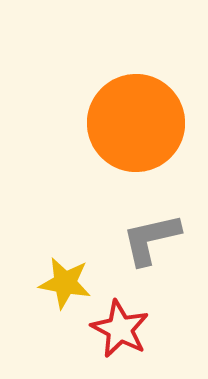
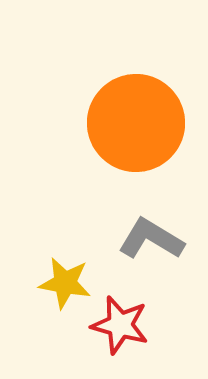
gray L-shape: rotated 44 degrees clockwise
red star: moved 4 px up; rotated 12 degrees counterclockwise
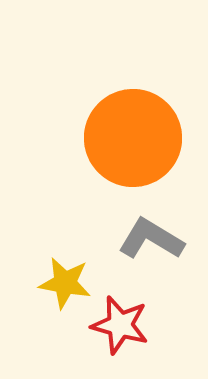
orange circle: moved 3 px left, 15 px down
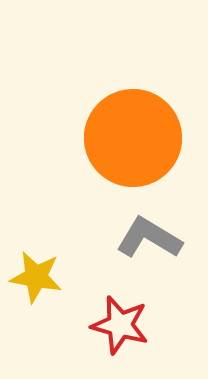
gray L-shape: moved 2 px left, 1 px up
yellow star: moved 29 px left, 6 px up
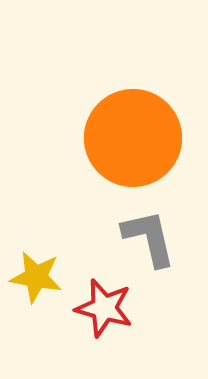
gray L-shape: rotated 46 degrees clockwise
red star: moved 16 px left, 17 px up
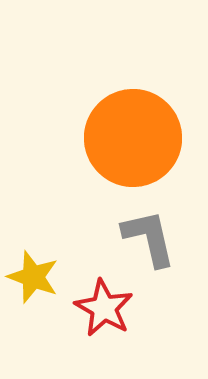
yellow star: moved 3 px left; rotated 10 degrees clockwise
red star: rotated 14 degrees clockwise
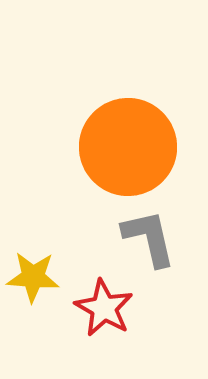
orange circle: moved 5 px left, 9 px down
yellow star: rotated 16 degrees counterclockwise
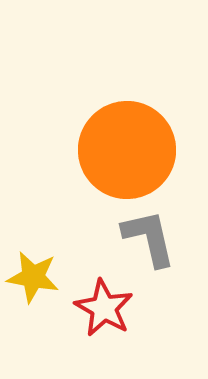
orange circle: moved 1 px left, 3 px down
yellow star: rotated 6 degrees clockwise
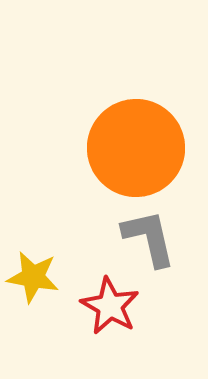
orange circle: moved 9 px right, 2 px up
red star: moved 6 px right, 2 px up
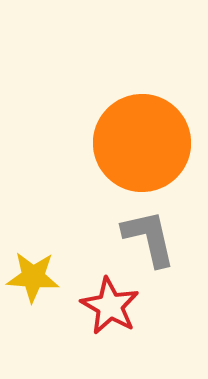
orange circle: moved 6 px right, 5 px up
yellow star: rotated 6 degrees counterclockwise
